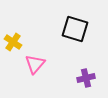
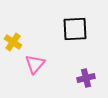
black square: rotated 20 degrees counterclockwise
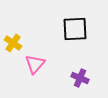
yellow cross: moved 1 px down
purple cross: moved 6 px left; rotated 36 degrees clockwise
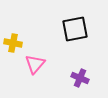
black square: rotated 8 degrees counterclockwise
yellow cross: rotated 24 degrees counterclockwise
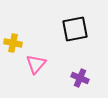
pink triangle: moved 1 px right
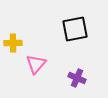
yellow cross: rotated 12 degrees counterclockwise
purple cross: moved 3 px left
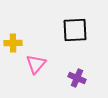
black square: moved 1 px down; rotated 8 degrees clockwise
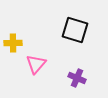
black square: rotated 20 degrees clockwise
